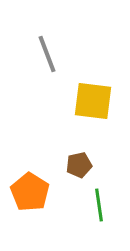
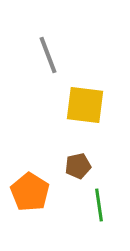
gray line: moved 1 px right, 1 px down
yellow square: moved 8 px left, 4 px down
brown pentagon: moved 1 px left, 1 px down
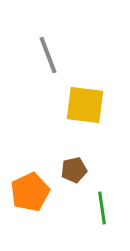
brown pentagon: moved 4 px left, 4 px down
orange pentagon: rotated 15 degrees clockwise
green line: moved 3 px right, 3 px down
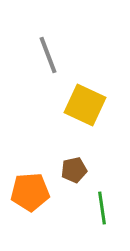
yellow square: rotated 18 degrees clockwise
orange pentagon: rotated 21 degrees clockwise
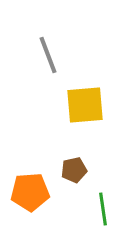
yellow square: rotated 30 degrees counterclockwise
green line: moved 1 px right, 1 px down
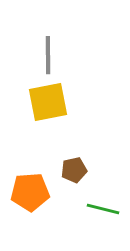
gray line: rotated 21 degrees clockwise
yellow square: moved 37 px left, 3 px up; rotated 6 degrees counterclockwise
green line: rotated 68 degrees counterclockwise
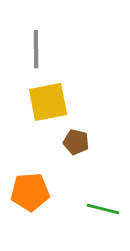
gray line: moved 12 px left, 6 px up
brown pentagon: moved 2 px right, 28 px up; rotated 25 degrees clockwise
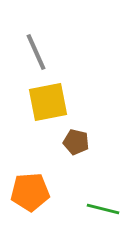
gray line: moved 3 px down; rotated 24 degrees counterclockwise
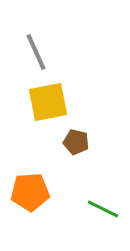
green line: rotated 12 degrees clockwise
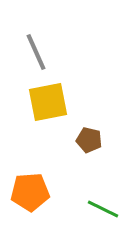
brown pentagon: moved 13 px right, 2 px up
